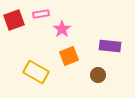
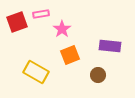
red square: moved 3 px right, 2 px down
orange square: moved 1 px right, 1 px up
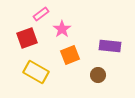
pink rectangle: rotated 28 degrees counterclockwise
red square: moved 10 px right, 16 px down
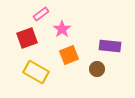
orange square: moved 1 px left
brown circle: moved 1 px left, 6 px up
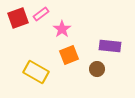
red square: moved 9 px left, 20 px up
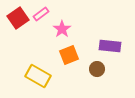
red square: rotated 15 degrees counterclockwise
yellow rectangle: moved 2 px right, 4 px down
